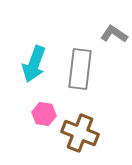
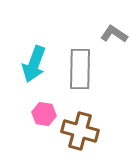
gray rectangle: rotated 6 degrees counterclockwise
brown cross: moved 2 px up; rotated 6 degrees counterclockwise
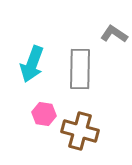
cyan arrow: moved 2 px left
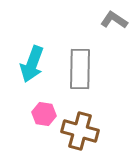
gray L-shape: moved 14 px up
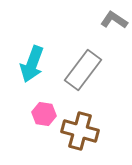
gray rectangle: moved 3 px right, 1 px down; rotated 36 degrees clockwise
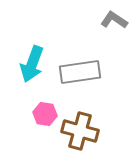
gray rectangle: moved 3 px left, 2 px down; rotated 45 degrees clockwise
pink hexagon: moved 1 px right
